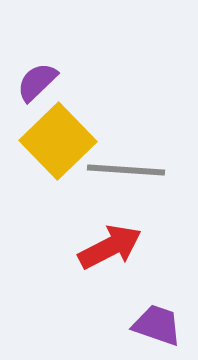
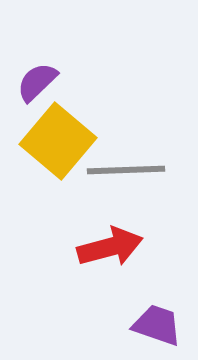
yellow square: rotated 6 degrees counterclockwise
gray line: rotated 6 degrees counterclockwise
red arrow: rotated 12 degrees clockwise
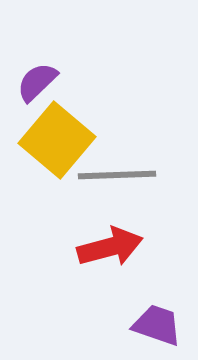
yellow square: moved 1 px left, 1 px up
gray line: moved 9 px left, 5 px down
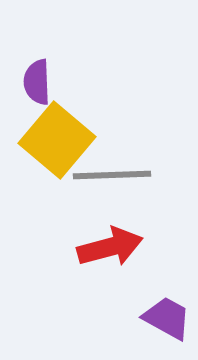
purple semicircle: rotated 48 degrees counterclockwise
gray line: moved 5 px left
purple trapezoid: moved 10 px right, 7 px up; rotated 10 degrees clockwise
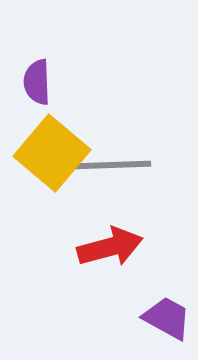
yellow square: moved 5 px left, 13 px down
gray line: moved 10 px up
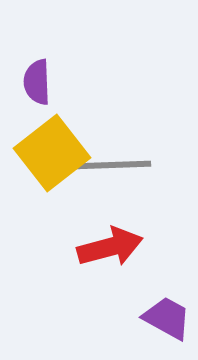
yellow square: rotated 12 degrees clockwise
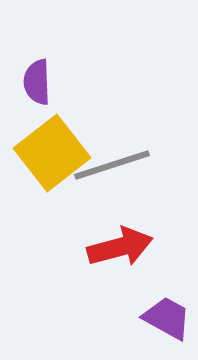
gray line: rotated 16 degrees counterclockwise
red arrow: moved 10 px right
